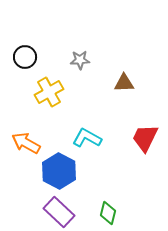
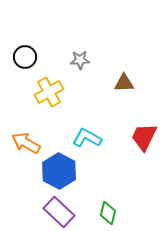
red trapezoid: moved 1 px left, 1 px up
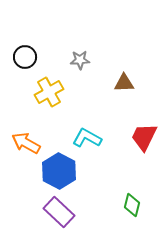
green diamond: moved 24 px right, 8 px up
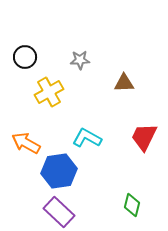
blue hexagon: rotated 24 degrees clockwise
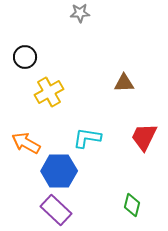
gray star: moved 47 px up
cyan L-shape: rotated 20 degrees counterclockwise
blue hexagon: rotated 8 degrees clockwise
purple rectangle: moved 3 px left, 2 px up
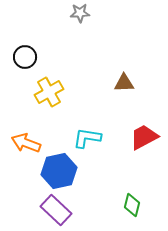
red trapezoid: rotated 36 degrees clockwise
orange arrow: rotated 8 degrees counterclockwise
blue hexagon: rotated 12 degrees counterclockwise
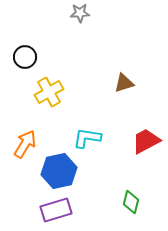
brown triangle: rotated 15 degrees counterclockwise
red trapezoid: moved 2 px right, 4 px down
orange arrow: moved 1 px left, 1 px down; rotated 100 degrees clockwise
green diamond: moved 1 px left, 3 px up
purple rectangle: rotated 60 degrees counterclockwise
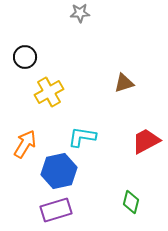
cyan L-shape: moved 5 px left, 1 px up
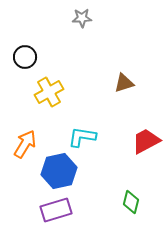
gray star: moved 2 px right, 5 px down
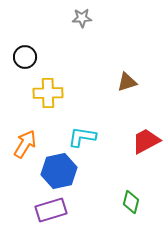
brown triangle: moved 3 px right, 1 px up
yellow cross: moved 1 px left, 1 px down; rotated 28 degrees clockwise
purple rectangle: moved 5 px left
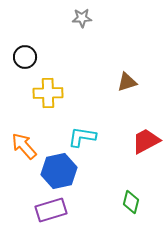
orange arrow: moved 1 px left, 2 px down; rotated 72 degrees counterclockwise
